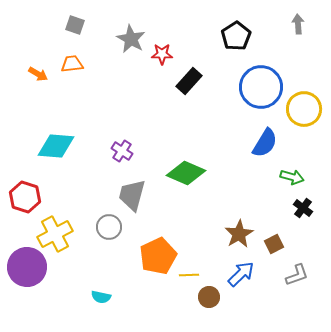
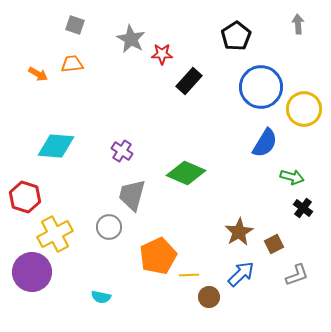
brown star: moved 2 px up
purple circle: moved 5 px right, 5 px down
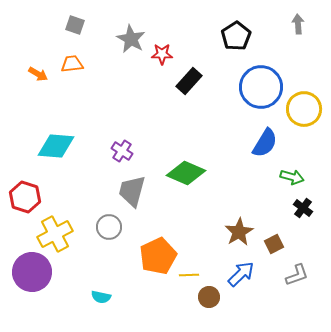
gray trapezoid: moved 4 px up
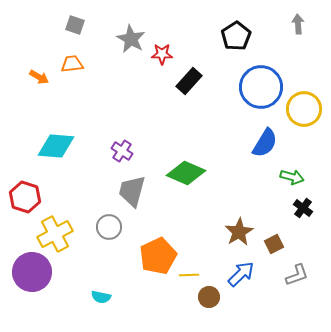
orange arrow: moved 1 px right, 3 px down
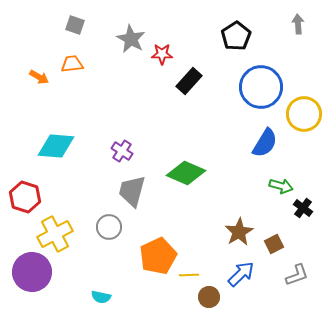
yellow circle: moved 5 px down
green arrow: moved 11 px left, 9 px down
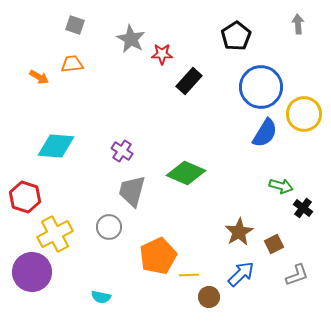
blue semicircle: moved 10 px up
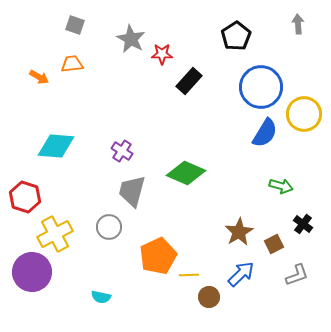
black cross: moved 16 px down
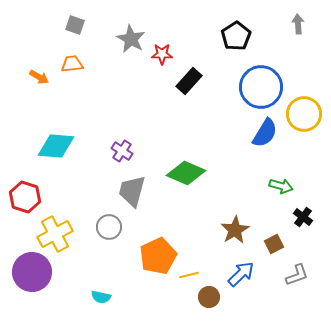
black cross: moved 7 px up
brown star: moved 4 px left, 2 px up
yellow line: rotated 12 degrees counterclockwise
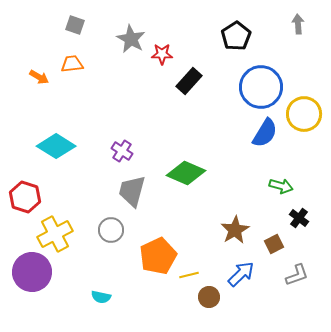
cyan diamond: rotated 27 degrees clockwise
black cross: moved 4 px left, 1 px down
gray circle: moved 2 px right, 3 px down
